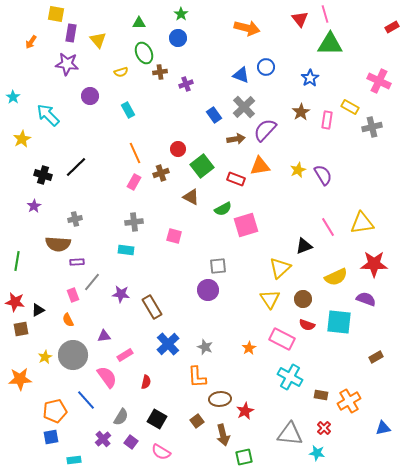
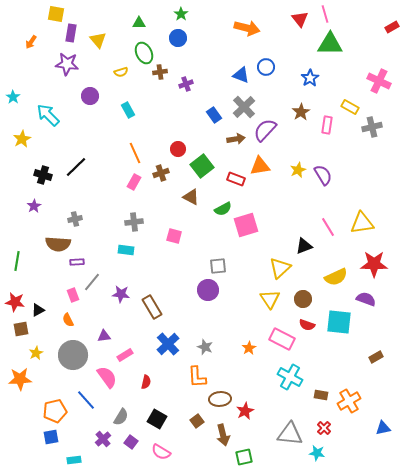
pink rectangle at (327, 120): moved 5 px down
yellow star at (45, 357): moved 9 px left, 4 px up
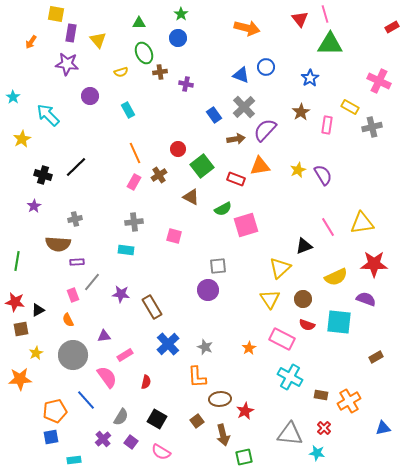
purple cross at (186, 84): rotated 32 degrees clockwise
brown cross at (161, 173): moved 2 px left, 2 px down; rotated 14 degrees counterclockwise
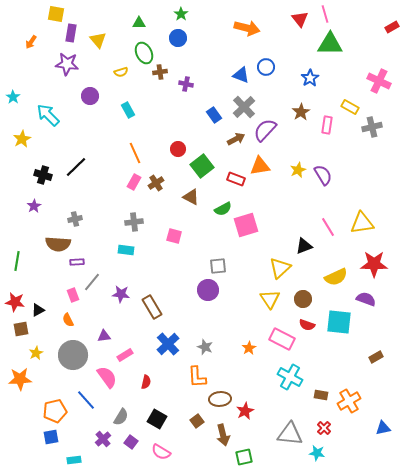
brown arrow at (236, 139): rotated 18 degrees counterclockwise
brown cross at (159, 175): moved 3 px left, 8 px down
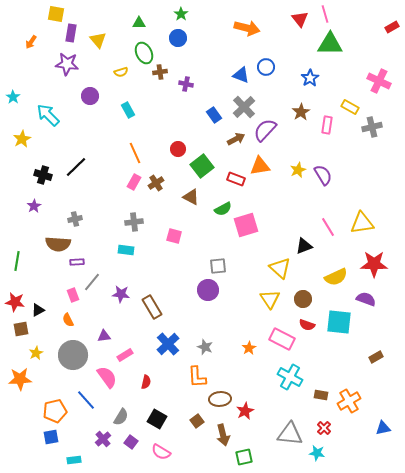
yellow triangle at (280, 268): rotated 35 degrees counterclockwise
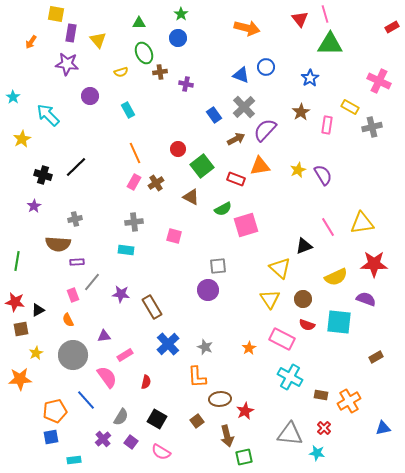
brown arrow at (223, 435): moved 4 px right, 1 px down
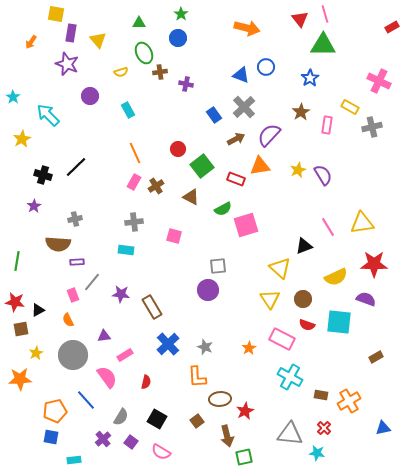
green triangle at (330, 44): moved 7 px left, 1 px down
purple star at (67, 64): rotated 15 degrees clockwise
purple semicircle at (265, 130): moved 4 px right, 5 px down
brown cross at (156, 183): moved 3 px down
blue square at (51, 437): rotated 21 degrees clockwise
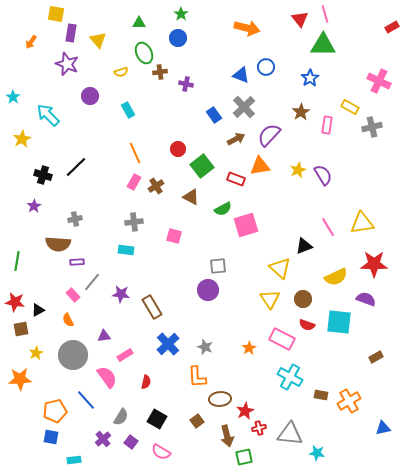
pink rectangle at (73, 295): rotated 24 degrees counterclockwise
red cross at (324, 428): moved 65 px left; rotated 32 degrees clockwise
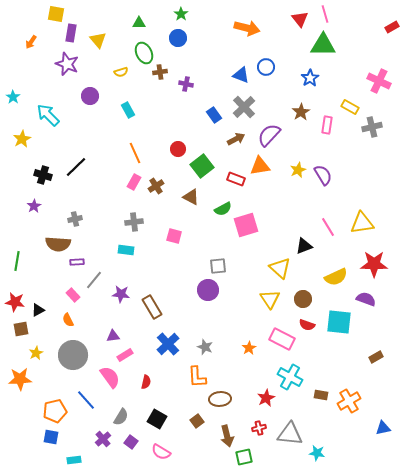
gray line at (92, 282): moved 2 px right, 2 px up
purple triangle at (104, 336): moved 9 px right
pink semicircle at (107, 377): moved 3 px right
red star at (245, 411): moved 21 px right, 13 px up
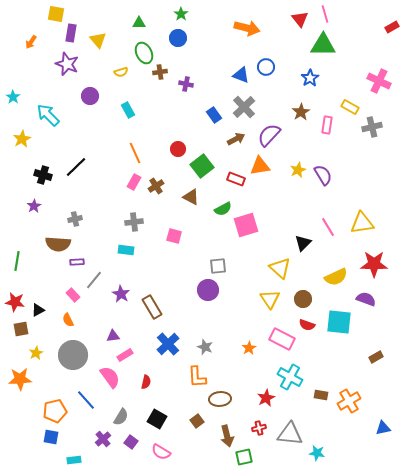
black triangle at (304, 246): moved 1 px left, 3 px up; rotated 24 degrees counterclockwise
purple star at (121, 294): rotated 24 degrees clockwise
